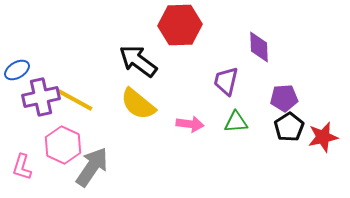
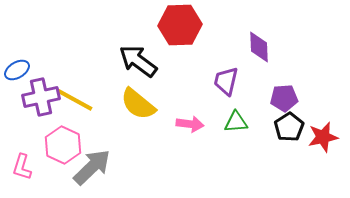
gray arrow: rotated 12 degrees clockwise
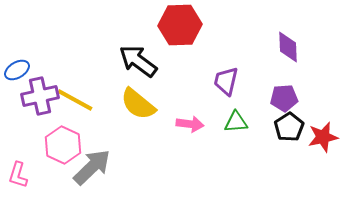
purple diamond: moved 29 px right
purple cross: moved 1 px left, 1 px up
pink L-shape: moved 4 px left, 8 px down
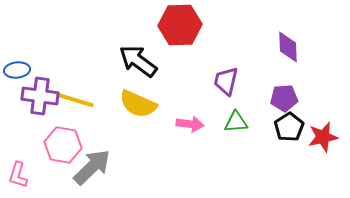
blue ellipse: rotated 25 degrees clockwise
purple cross: rotated 21 degrees clockwise
yellow line: rotated 12 degrees counterclockwise
yellow semicircle: rotated 15 degrees counterclockwise
pink hexagon: rotated 15 degrees counterclockwise
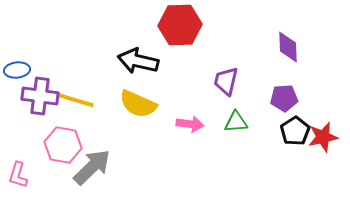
black arrow: rotated 24 degrees counterclockwise
black pentagon: moved 6 px right, 4 px down
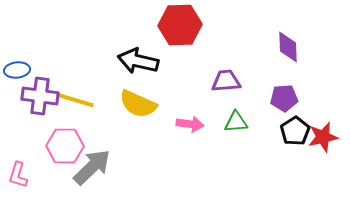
purple trapezoid: rotated 72 degrees clockwise
pink hexagon: moved 2 px right, 1 px down; rotated 9 degrees counterclockwise
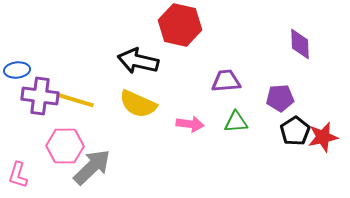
red hexagon: rotated 15 degrees clockwise
purple diamond: moved 12 px right, 3 px up
purple pentagon: moved 4 px left
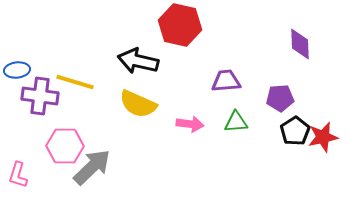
yellow line: moved 18 px up
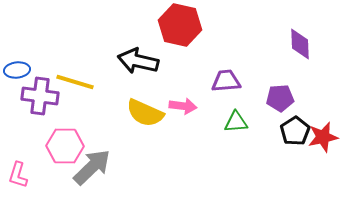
yellow semicircle: moved 7 px right, 9 px down
pink arrow: moved 7 px left, 18 px up
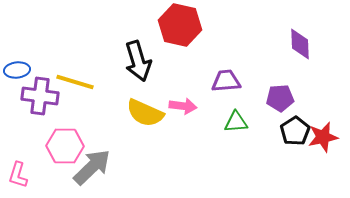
black arrow: rotated 120 degrees counterclockwise
